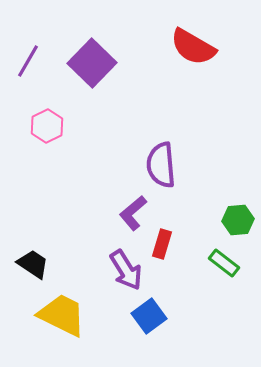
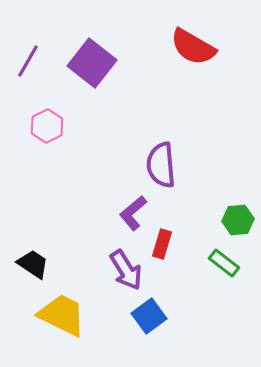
purple square: rotated 6 degrees counterclockwise
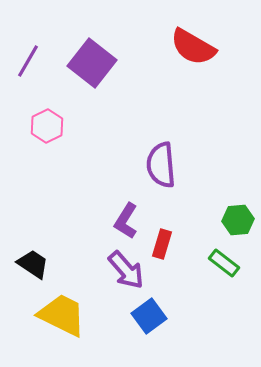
purple L-shape: moved 7 px left, 8 px down; rotated 18 degrees counterclockwise
purple arrow: rotated 9 degrees counterclockwise
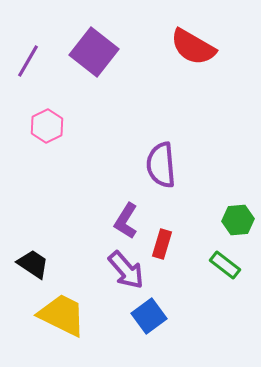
purple square: moved 2 px right, 11 px up
green rectangle: moved 1 px right, 2 px down
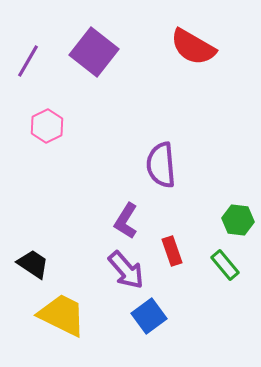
green hexagon: rotated 12 degrees clockwise
red rectangle: moved 10 px right, 7 px down; rotated 36 degrees counterclockwise
green rectangle: rotated 12 degrees clockwise
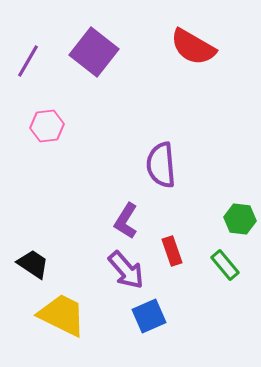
pink hexagon: rotated 20 degrees clockwise
green hexagon: moved 2 px right, 1 px up
blue square: rotated 12 degrees clockwise
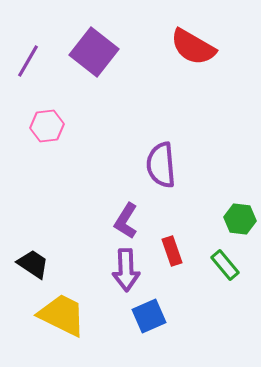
purple arrow: rotated 39 degrees clockwise
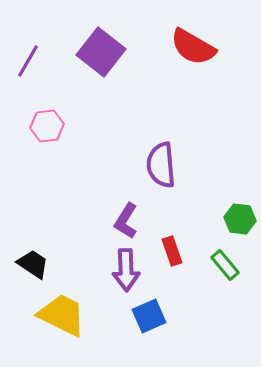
purple square: moved 7 px right
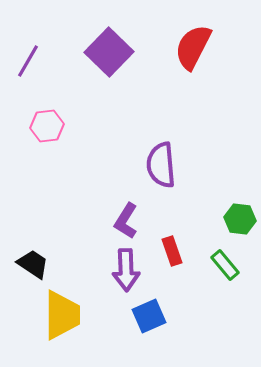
red semicircle: rotated 87 degrees clockwise
purple square: moved 8 px right; rotated 6 degrees clockwise
yellow trapezoid: rotated 64 degrees clockwise
